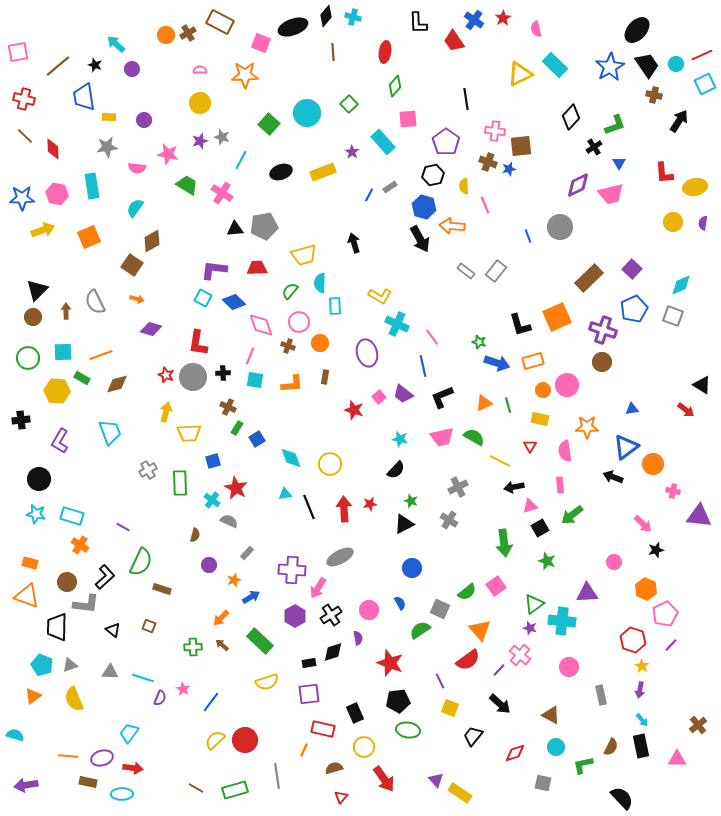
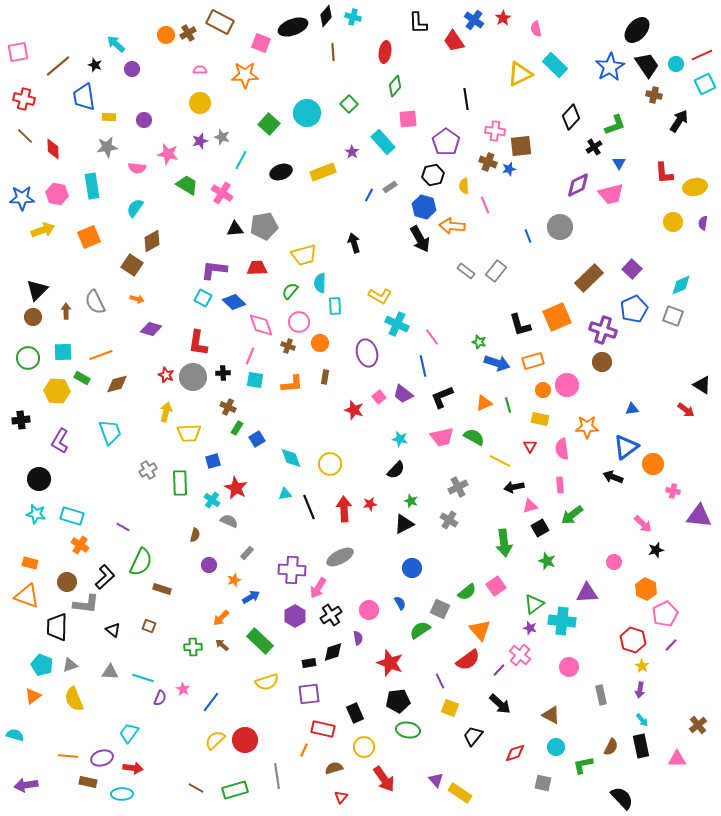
pink semicircle at (565, 451): moved 3 px left, 2 px up
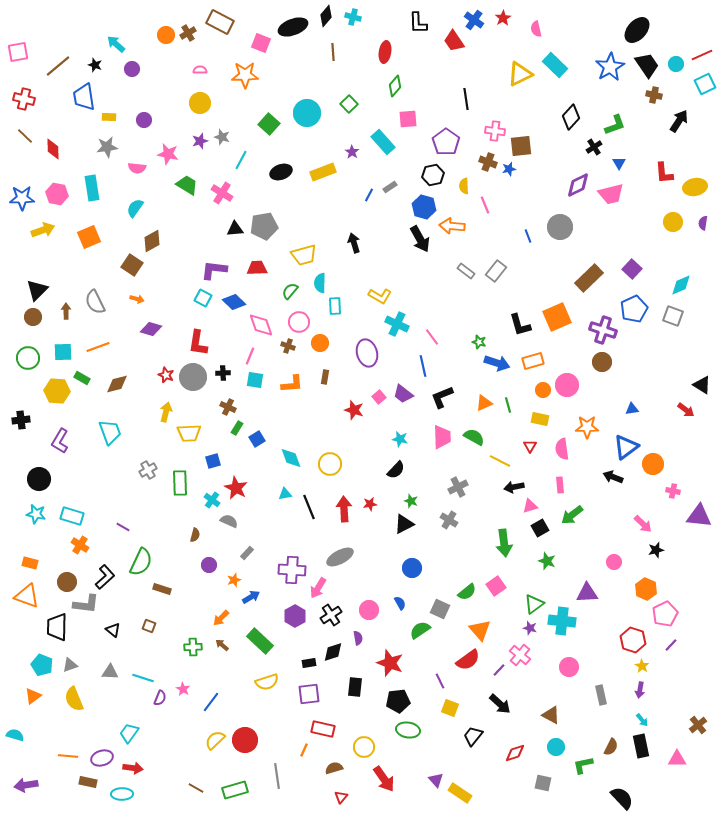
cyan rectangle at (92, 186): moved 2 px down
orange line at (101, 355): moved 3 px left, 8 px up
pink trapezoid at (442, 437): rotated 80 degrees counterclockwise
black rectangle at (355, 713): moved 26 px up; rotated 30 degrees clockwise
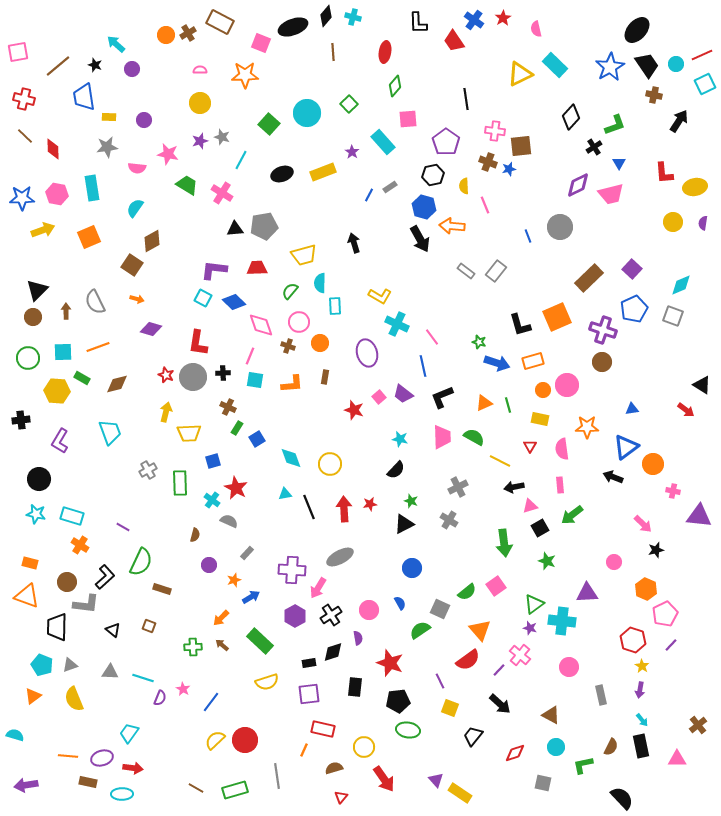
black ellipse at (281, 172): moved 1 px right, 2 px down
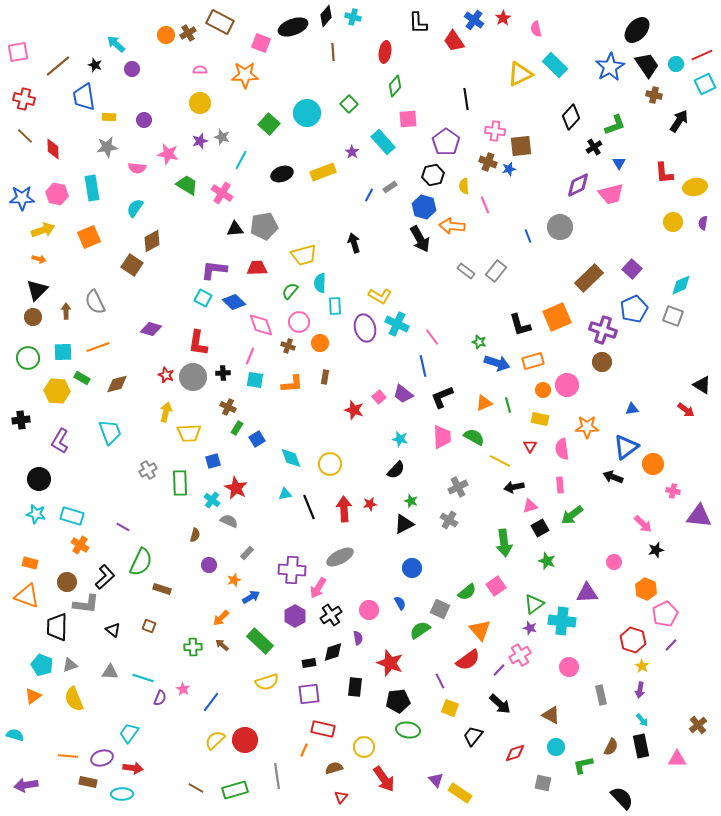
orange arrow at (137, 299): moved 98 px left, 40 px up
purple ellipse at (367, 353): moved 2 px left, 25 px up
pink cross at (520, 655): rotated 20 degrees clockwise
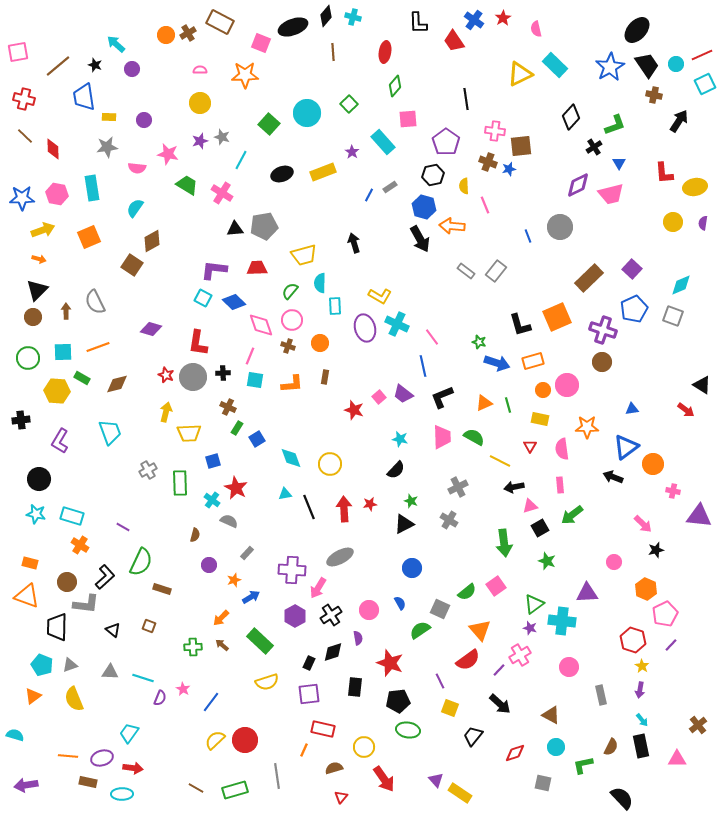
pink circle at (299, 322): moved 7 px left, 2 px up
black rectangle at (309, 663): rotated 56 degrees counterclockwise
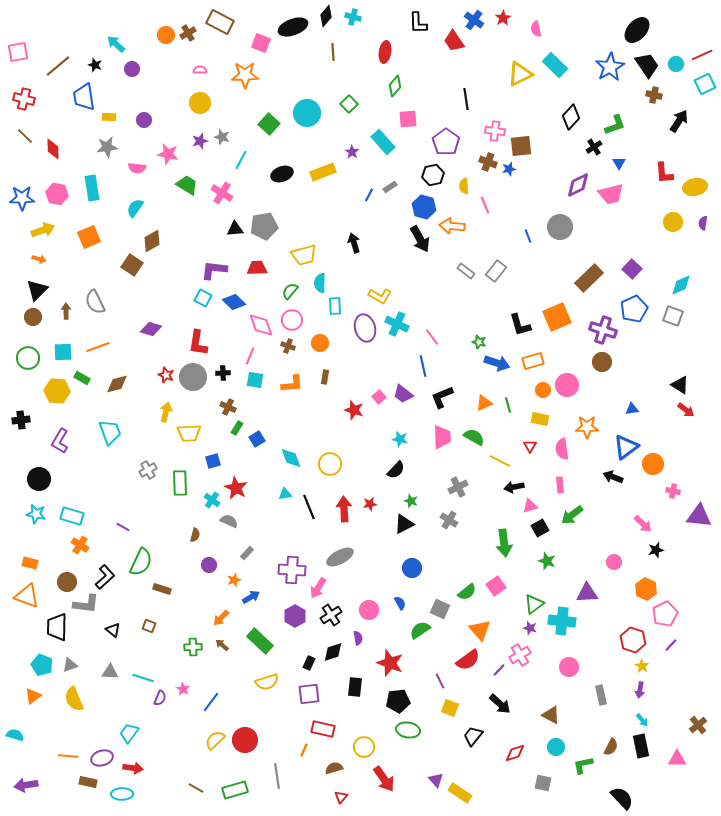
black triangle at (702, 385): moved 22 px left
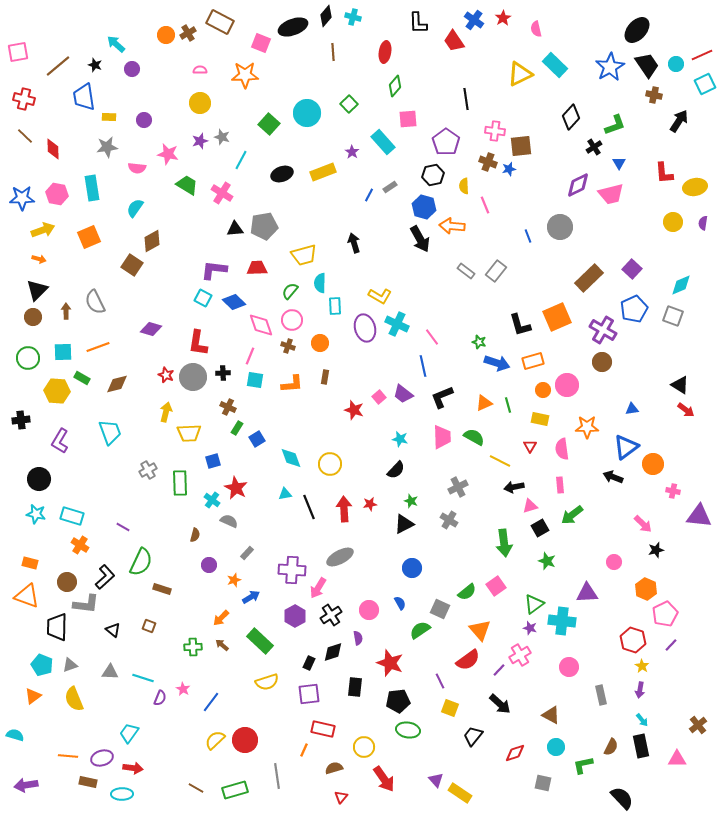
purple cross at (603, 330): rotated 12 degrees clockwise
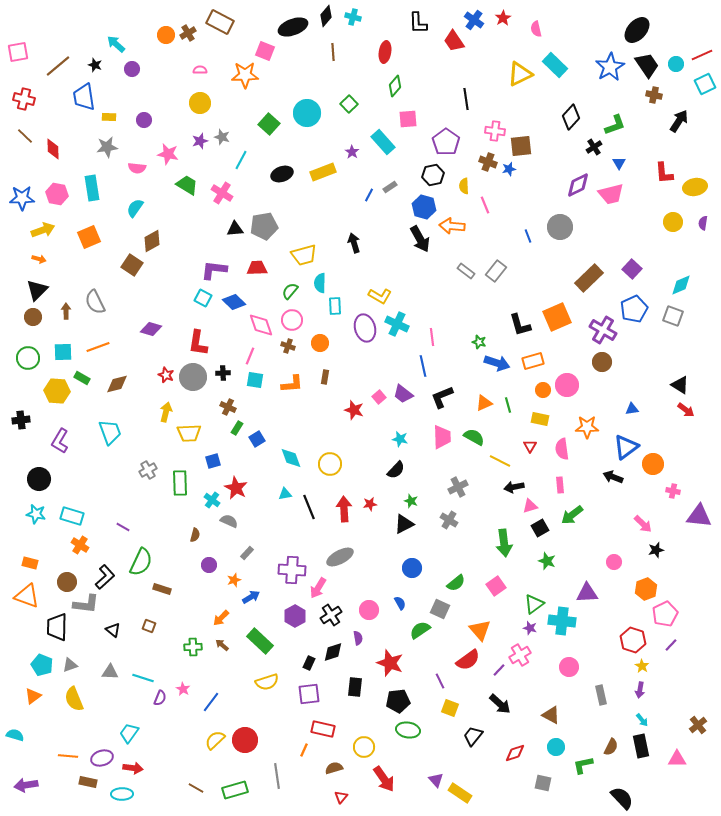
pink square at (261, 43): moved 4 px right, 8 px down
pink line at (432, 337): rotated 30 degrees clockwise
orange hexagon at (646, 589): rotated 15 degrees clockwise
green semicircle at (467, 592): moved 11 px left, 9 px up
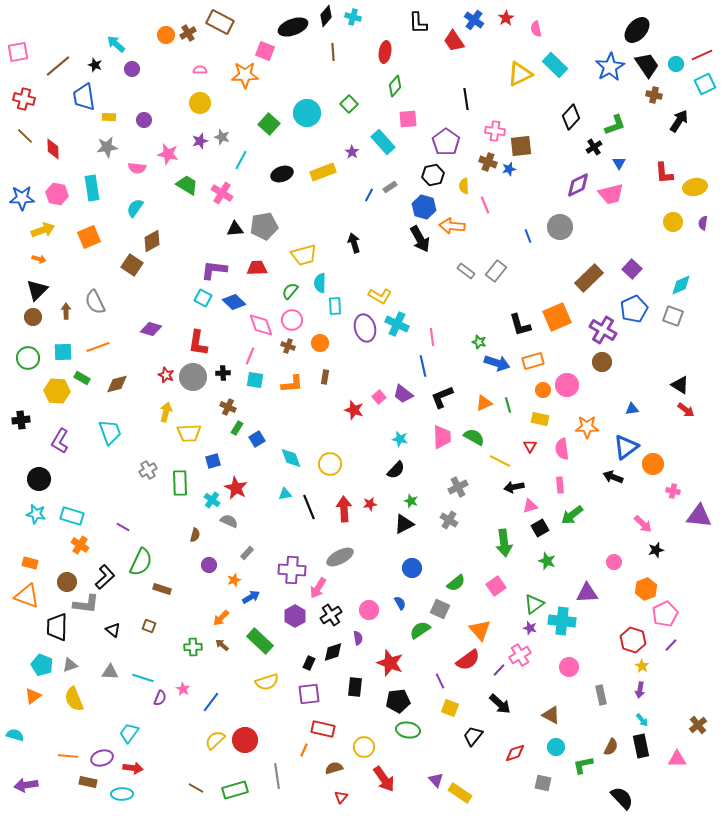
red star at (503, 18): moved 3 px right
